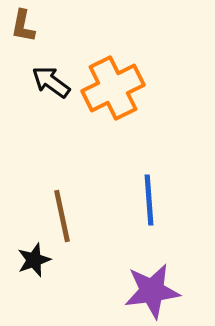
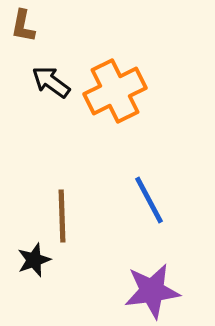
orange cross: moved 2 px right, 3 px down
blue line: rotated 24 degrees counterclockwise
brown line: rotated 10 degrees clockwise
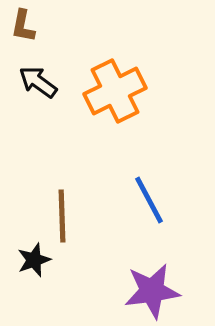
black arrow: moved 13 px left
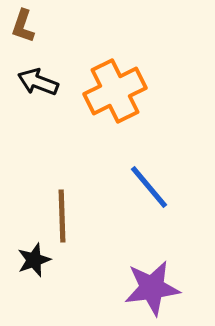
brown L-shape: rotated 8 degrees clockwise
black arrow: rotated 15 degrees counterclockwise
blue line: moved 13 px up; rotated 12 degrees counterclockwise
purple star: moved 3 px up
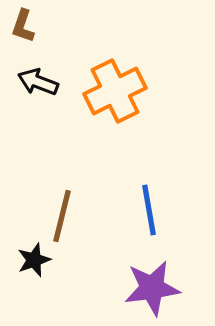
blue line: moved 23 px down; rotated 30 degrees clockwise
brown line: rotated 16 degrees clockwise
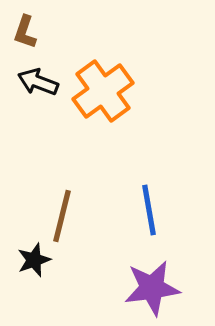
brown L-shape: moved 2 px right, 6 px down
orange cross: moved 12 px left; rotated 10 degrees counterclockwise
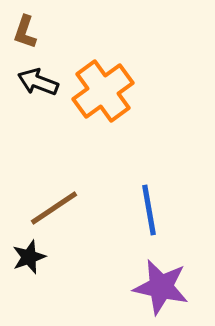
brown line: moved 8 px left, 8 px up; rotated 42 degrees clockwise
black star: moved 5 px left, 3 px up
purple star: moved 9 px right, 1 px up; rotated 20 degrees clockwise
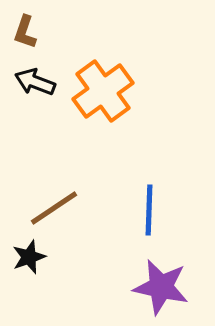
black arrow: moved 3 px left
blue line: rotated 12 degrees clockwise
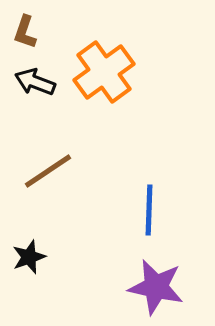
orange cross: moved 1 px right, 19 px up
brown line: moved 6 px left, 37 px up
purple star: moved 5 px left
